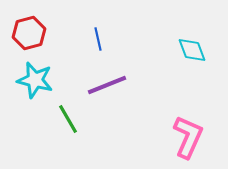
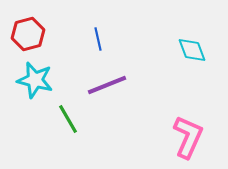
red hexagon: moved 1 px left, 1 px down
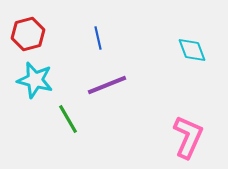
blue line: moved 1 px up
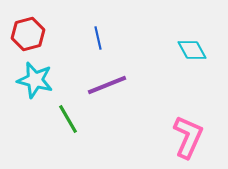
cyan diamond: rotated 8 degrees counterclockwise
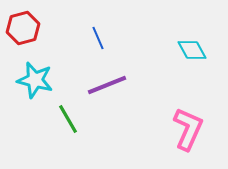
red hexagon: moved 5 px left, 6 px up
blue line: rotated 10 degrees counterclockwise
pink L-shape: moved 8 px up
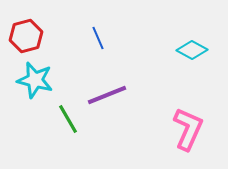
red hexagon: moved 3 px right, 8 px down
cyan diamond: rotated 32 degrees counterclockwise
purple line: moved 10 px down
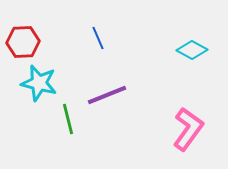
red hexagon: moved 3 px left, 6 px down; rotated 12 degrees clockwise
cyan star: moved 4 px right, 3 px down
green line: rotated 16 degrees clockwise
pink L-shape: rotated 12 degrees clockwise
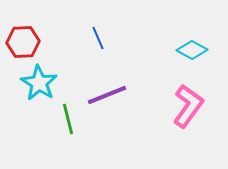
cyan star: rotated 18 degrees clockwise
pink L-shape: moved 23 px up
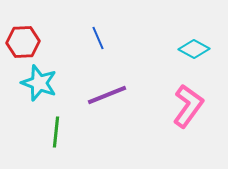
cyan diamond: moved 2 px right, 1 px up
cyan star: rotated 12 degrees counterclockwise
green line: moved 12 px left, 13 px down; rotated 20 degrees clockwise
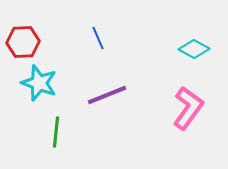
pink L-shape: moved 2 px down
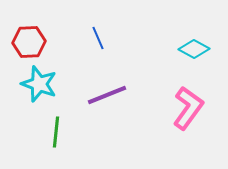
red hexagon: moved 6 px right
cyan star: moved 1 px down
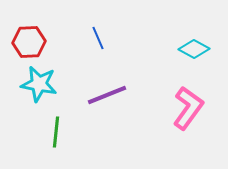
cyan star: rotated 9 degrees counterclockwise
